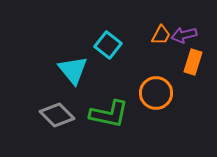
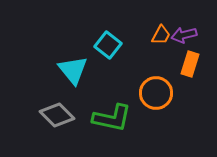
orange rectangle: moved 3 px left, 2 px down
green L-shape: moved 3 px right, 4 px down
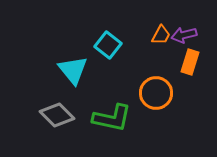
orange rectangle: moved 2 px up
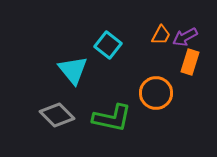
purple arrow: moved 1 px right, 2 px down; rotated 15 degrees counterclockwise
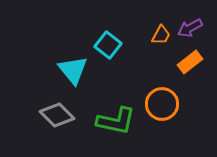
purple arrow: moved 5 px right, 9 px up
orange rectangle: rotated 35 degrees clockwise
orange circle: moved 6 px right, 11 px down
green L-shape: moved 4 px right, 3 px down
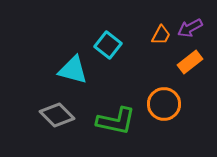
cyan triangle: rotated 36 degrees counterclockwise
orange circle: moved 2 px right
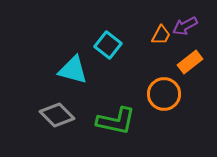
purple arrow: moved 5 px left, 2 px up
orange circle: moved 10 px up
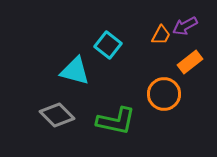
cyan triangle: moved 2 px right, 1 px down
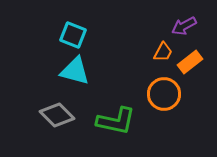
purple arrow: moved 1 px left
orange trapezoid: moved 2 px right, 17 px down
cyan square: moved 35 px left, 10 px up; rotated 16 degrees counterclockwise
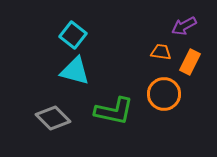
cyan square: rotated 16 degrees clockwise
orange trapezoid: moved 2 px left; rotated 110 degrees counterclockwise
orange rectangle: rotated 25 degrees counterclockwise
gray diamond: moved 4 px left, 3 px down
green L-shape: moved 2 px left, 10 px up
